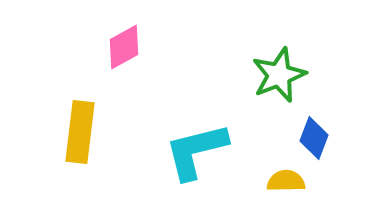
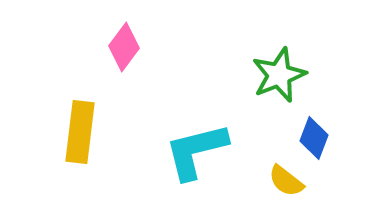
pink diamond: rotated 24 degrees counterclockwise
yellow semicircle: rotated 141 degrees counterclockwise
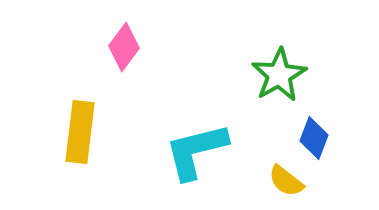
green star: rotated 8 degrees counterclockwise
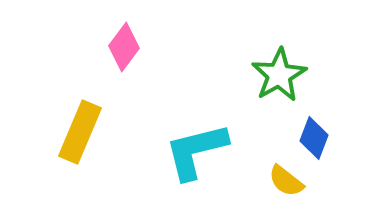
yellow rectangle: rotated 16 degrees clockwise
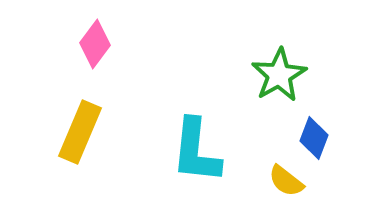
pink diamond: moved 29 px left, 3 px up
cyan L-shape: rotated 70 degrees counterclockwise
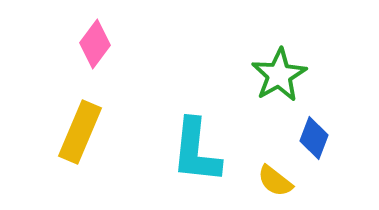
yellow semicircle: moved 11 px left
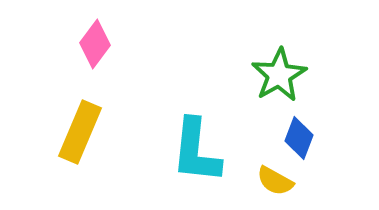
blue diamond: moved 15 px left
yellow semicircle: rotated 9 degrees counterclockwise
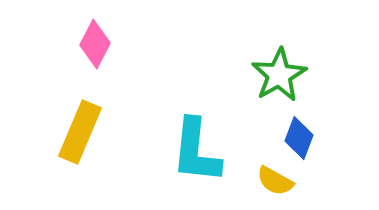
pink diamond: rotated 9 degrees counterclockwise
